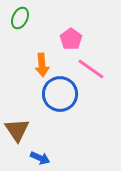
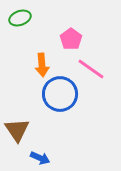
green ellipse: rotated 45 degrees clockwise
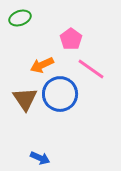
orange arrow: rotated 70 degrees clockwise
brown triangle: moved 8 px right, 31 px up
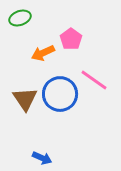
orange arrow: moved 1 px right, 12 px up
pink line: moved 3 px right, 11 px down
blue arrow: moved 2 px right
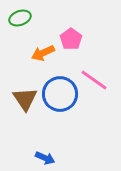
blue arrow: moved 3 px right
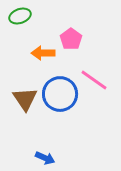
green ellipse: moved 2 px up
orange arrow: rotated 25 degrees clockwise
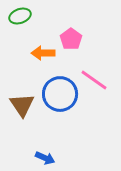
brown triangle: moved 3 px left, 6 px down
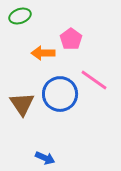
brown triangle: moved 1 px up
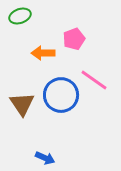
pink pentagon: moved 3 px right; rotated 15 degrees clockwise
blue circle: moved 1 px right, 1 px down
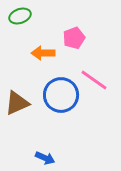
pink pentagon: moved 1 px up
brown triangle: moved 5 px left, 1 px up; rotated 40 degrees clockwise
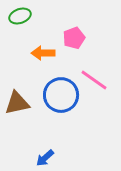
brown triangle: rotated 12 degrees clockwise
blue arrow: rotated 114 degrees clockwise
